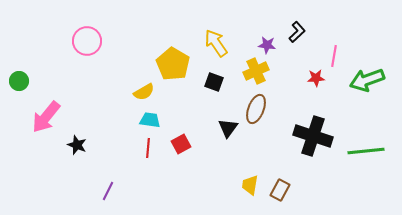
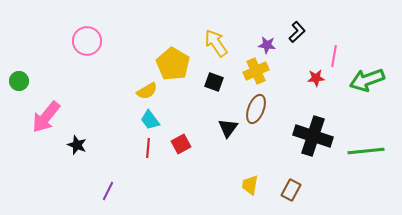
yellow semicircle: moved 3 px right, 1 px up
cyan trapezoid: rotated 135 degrees counterclockwise
brown rectangle: moved 11 px right
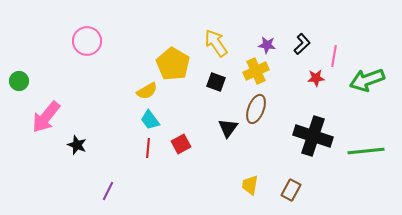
black L-shape: moved 5 px right, 12 px down
black square: moved 2 px right
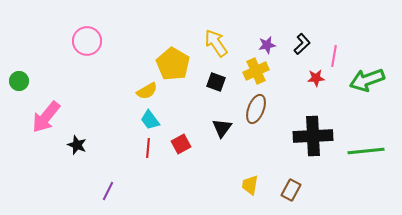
purple star: rotated 18 degrees counterclockwise
black triangle: moved 6 px left
black cross: rotated 21 degrees counterclockwise
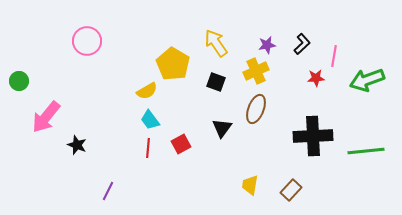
brown rectangle: rotated 15 degrees clockwise
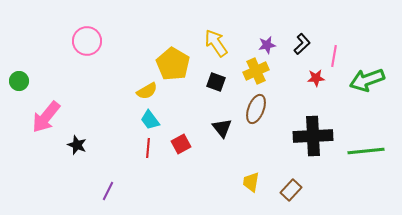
black triangle: rotated 15 degrees counterclockwise
yellow trapezoid: moved 1 px right, 3 px up
